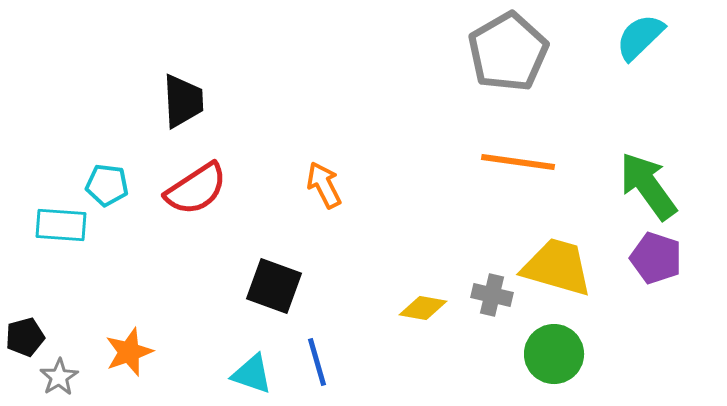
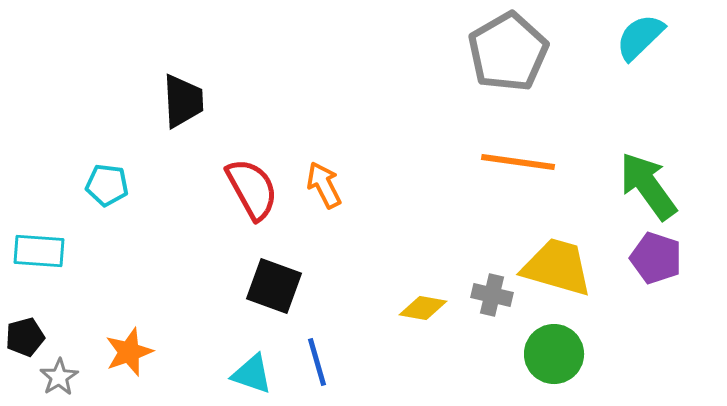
red semicircle: moved 56 px right; rotated 86 degrees counterclockwise
cyan rectangle: moved 22 px left, 26 px down
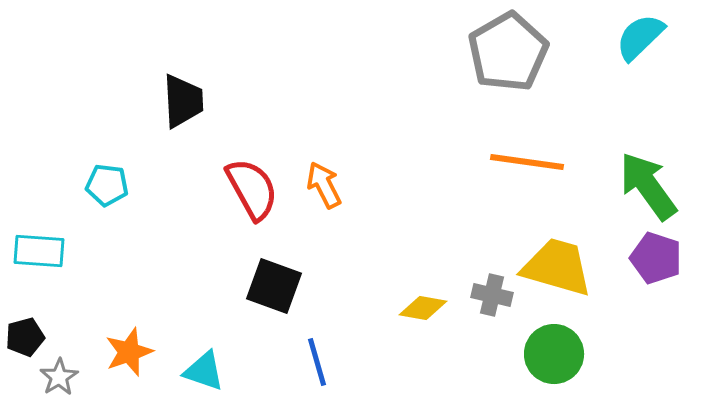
orange line: moved 9 px right
cyan triangle: moved 48 px left, 3 px up
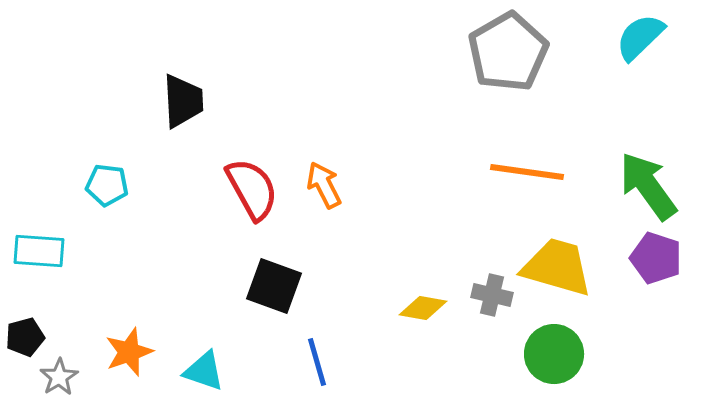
orange line: moved 10 px down
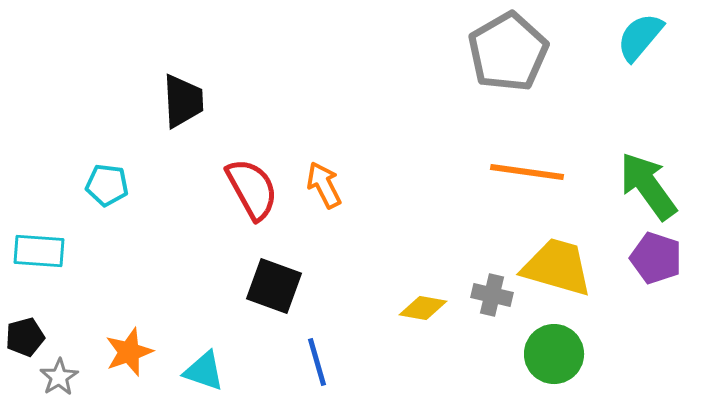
cyan semicircle: rotated 6 degrees counterclockwise
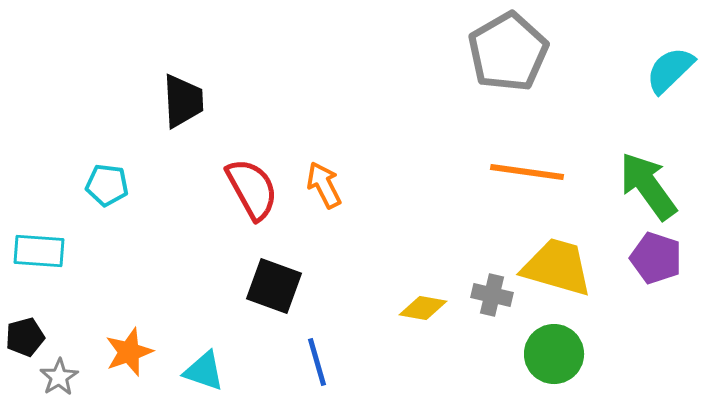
cyan semicircle: moved 30 px right, 33 px down; rotated 6 degrees clockwise
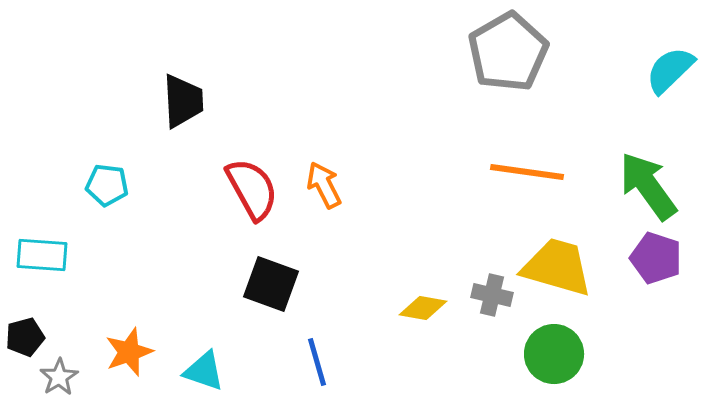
cyan rectangle: moved 3 px right, 4 px down
black square: moved 3 px left, 2 px up
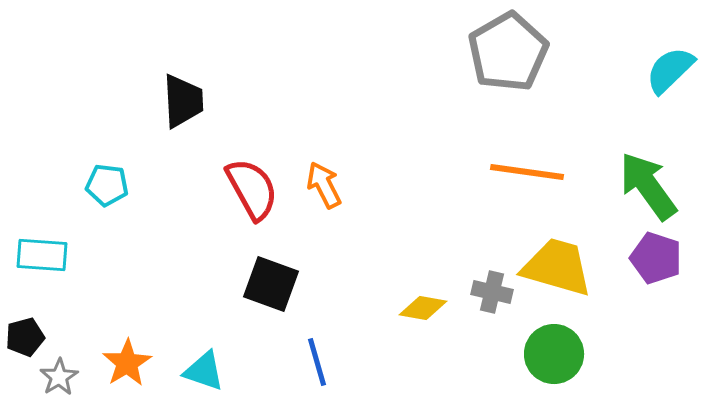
gray cross: moved 3 px up
orange star: moved 2 px left, 11 px down; rotated 12 degrees counterclockwise
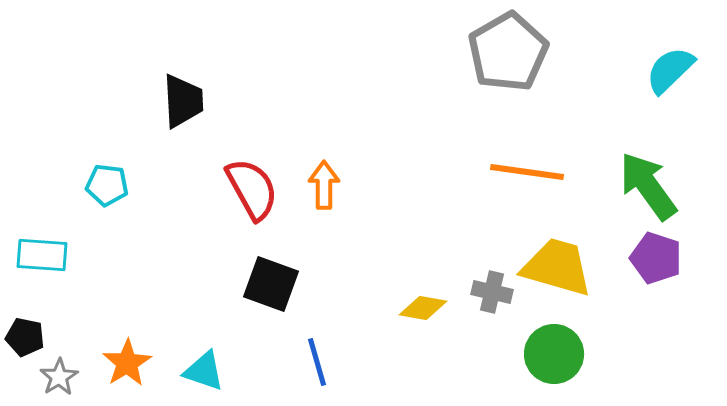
orange arrow: rotated 27 degrees clockwise
black pentagon: rotated 27 degrees clockwise
